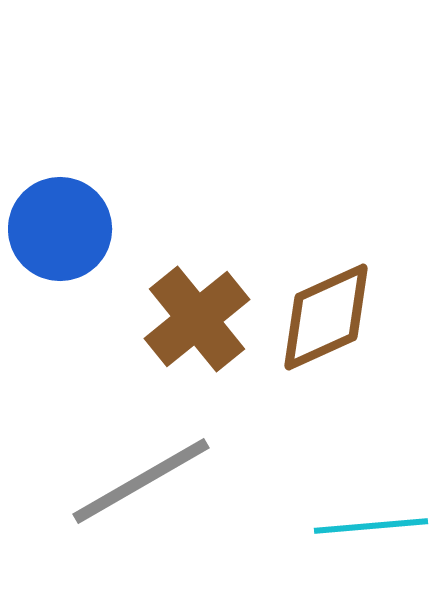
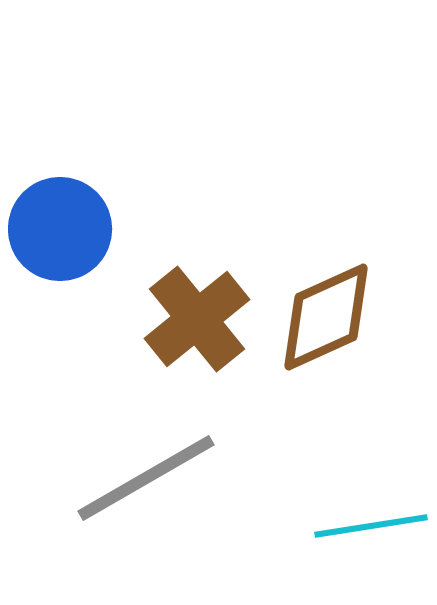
gray line: moved 5 px right, 3 px up
cyan line: rotated 4 degrees counterclockwise
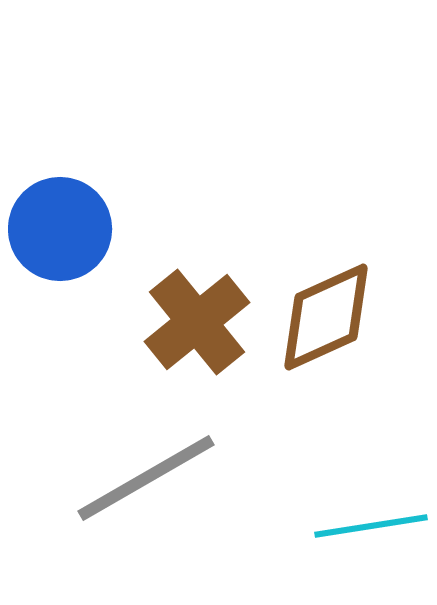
brown cross: moved 3 px down
